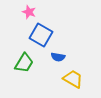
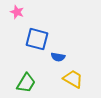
pink star: moved 12 px left
blue square: moved 4 px left, 4 px down; rotated 15 degrees counterclockwise
green trapezoid: moved 2 px right, 20 px down
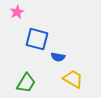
pink star: rotated 24 degrees clockwise
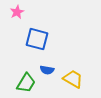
blue semicircle: moved 11 px left, 13 px down
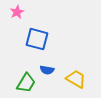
yellow trapezoid: moved 3 px right
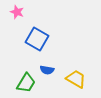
pink star: rotated 24 degrees counterclockwise
blue square: rotated 15 degrees clockwise
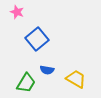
blue square: rotated 20 degrees clockwise
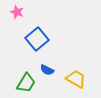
blue semicircle: rotated 16 degrees clockwise
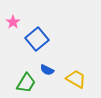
pink star: moved 4 px left, 10 px down; rotated 16 degrees clockwise
